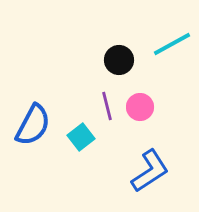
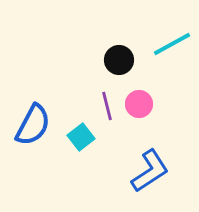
pink circle: moved 1 px left, 3 px up
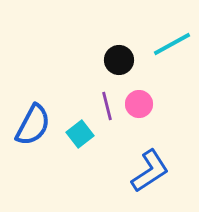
cyan square: moved 1 px left, 3 px up
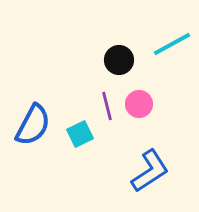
cyan square: rotated 12 degrees clockwise
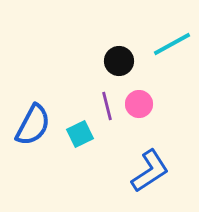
black circle: moved 1 px down
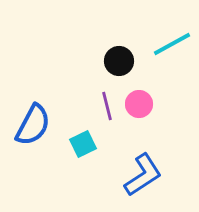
cyan square: moved 3 px right, 10 px down
blue L-shape: moved 7 px left, 4 px down
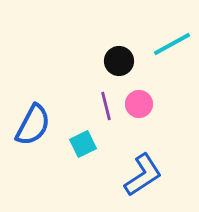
purple line: moved 1 px left
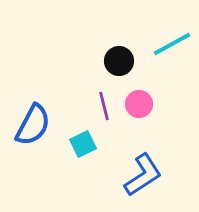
purple line: moved 2 px left
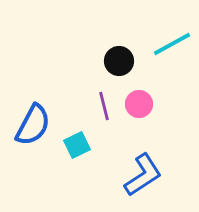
cyan square: moved 6 px left, 1 px down
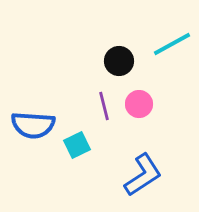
blue semicircle: rotated 66 degrees clockwise
